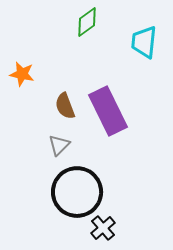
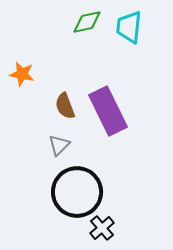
green diamond: rotated 24 degrees clockwise
cyan trapezoid: moved 15 px left, 15 px up
black cross: moved 1 px left
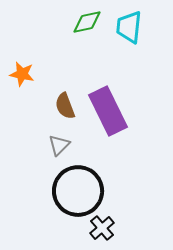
black circle: moved 1 px right, 1 px up
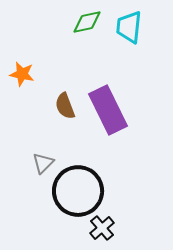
purple rectangle: moved 1 px up
gray triangle: moved 16 px left, 18 px down
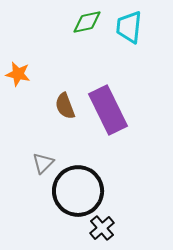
orange star: moved 4 px left
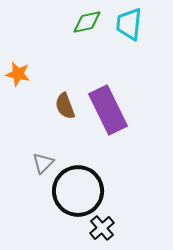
cyan trapezoid: moved 3 px up
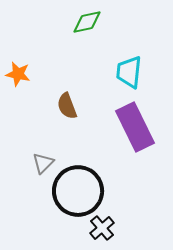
cyan trapezoid: moved 48 px down
brown semicircle: moved 2 px right
purple rectangle: moved 27 px right, 17 px down
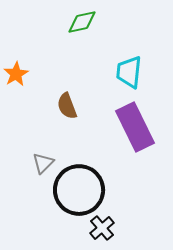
green diamond: moved 5 px left
orange star: moved 2 px left; rotated 30 degrees clockwise
black circle: moved 1 px right, 1 px up
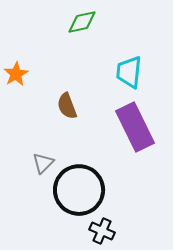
black cross: moved 3 px down; rotated 25 degrees counterclockwise
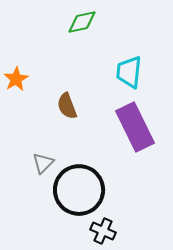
orange star: moved 5 px down
black cross: moved 1 px right
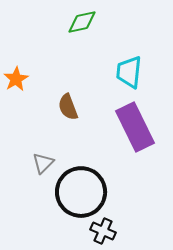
brown semicircle: moved 1 px right, 1 px down
black circle: moved 2 px right, 2 px down
